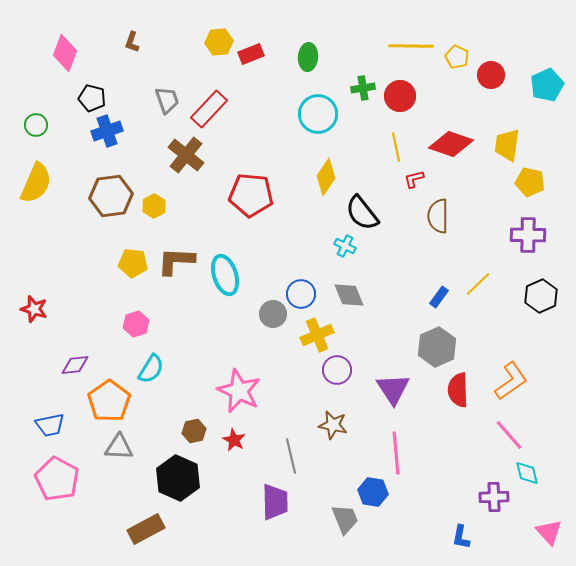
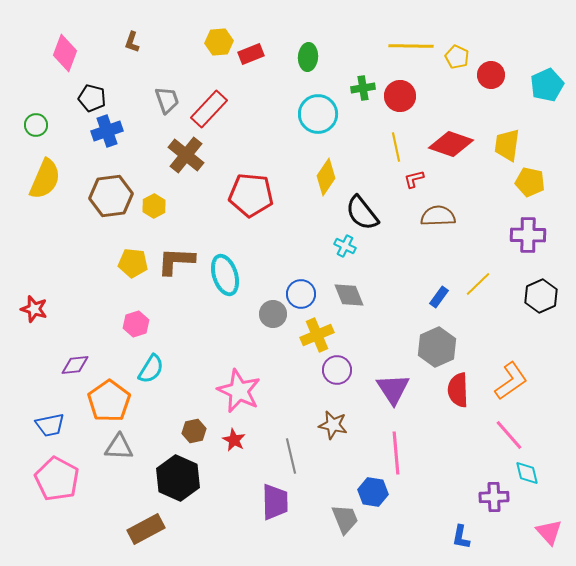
yellow semicircle at (36, 183): moved 9 px right, 4 px up
brown semicircle at (438, 216): rotated 88 degrees clockwise
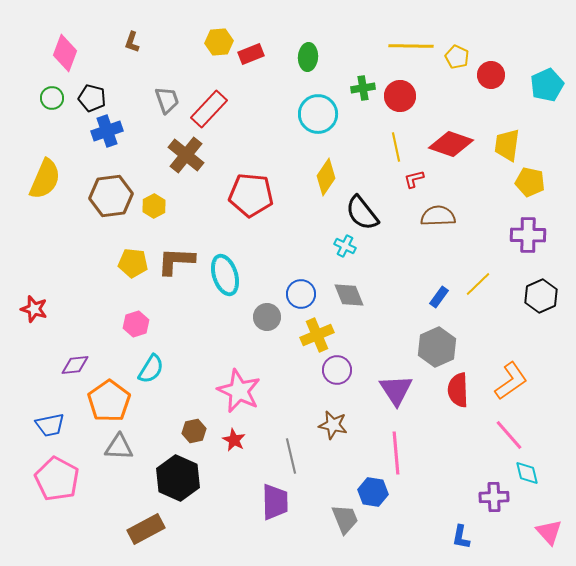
green circle at (36, 125): moved 16 px right, 27 px up
gray circle at (273, 314): moved 6 px left, 3 px down
purple triangle at (393, 389): moved 3 px right, 1 px down
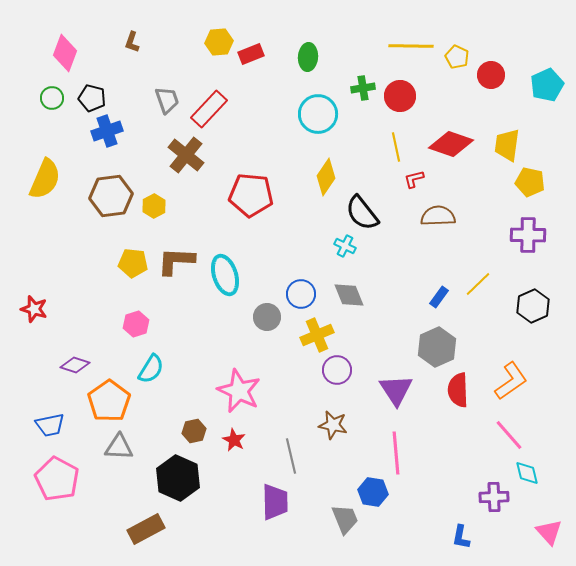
black hexagon at (541, 296): moved 8 px left, 10 px down
purple diamond at (75, 365): rotated 24 degrees clockwise
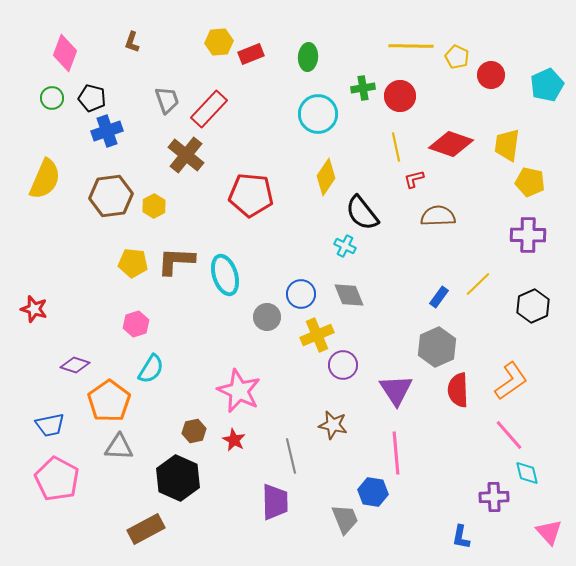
purple circle at (337, 370): moved 6 px right, 5 px up
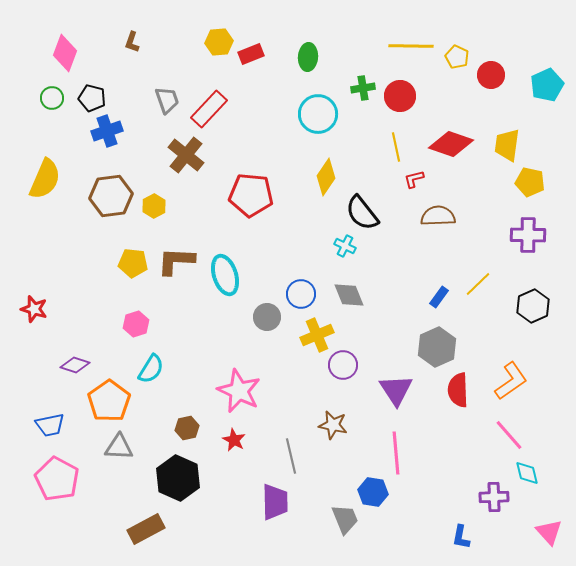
brown hexagon at (194, 431): moved 7 px left, 3 px up
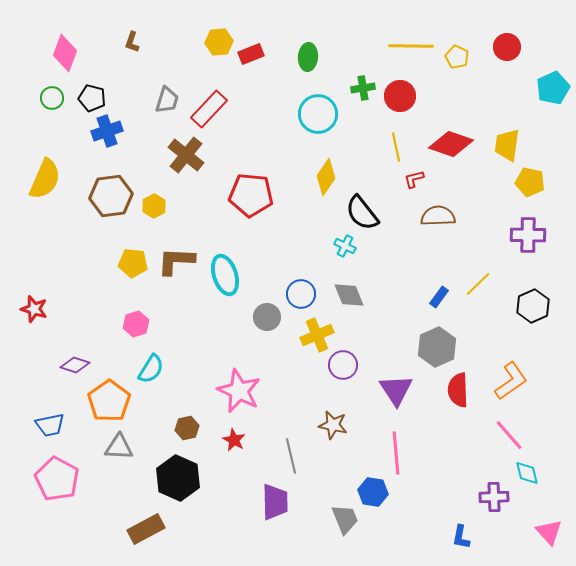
red circle at (491, 75): moved 16 px right, 28 px up
cyan pentagon at (547, 85): moved 6 px right, 3 px down
gray trapezoid at (167, 100): rotated 36 degrees clockwise
